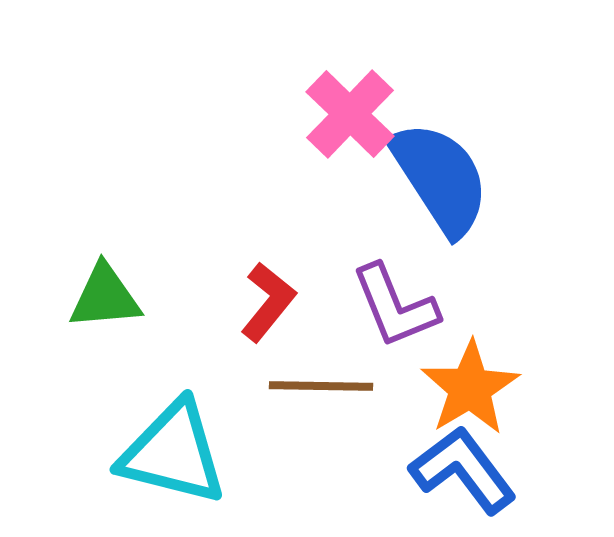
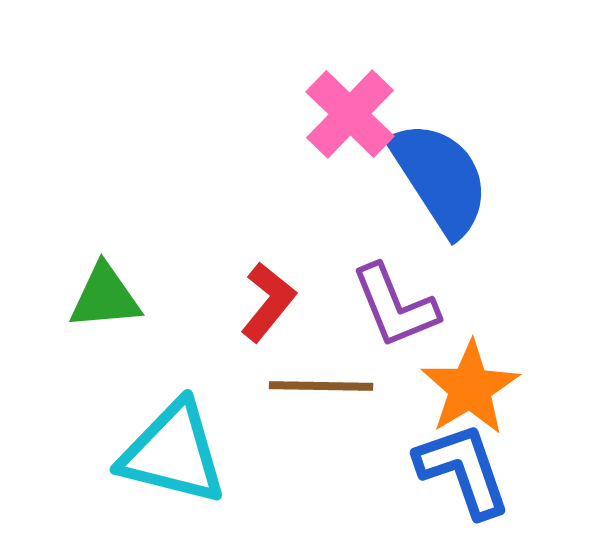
blue L-shape: rotated 18 degrees clockwise
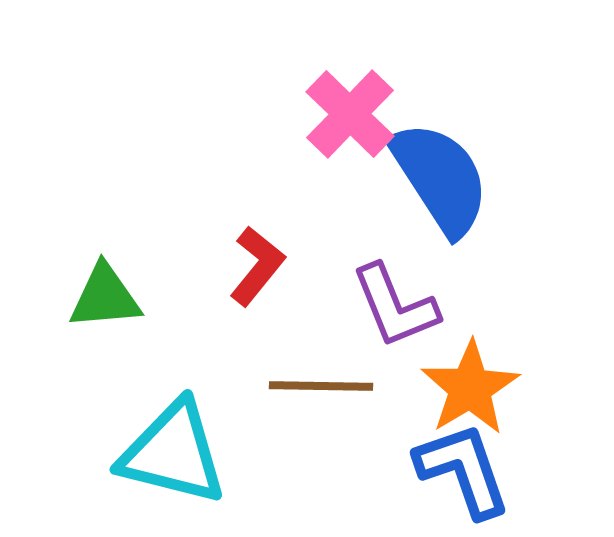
red L-shape: moved 11 px left, 36 px up
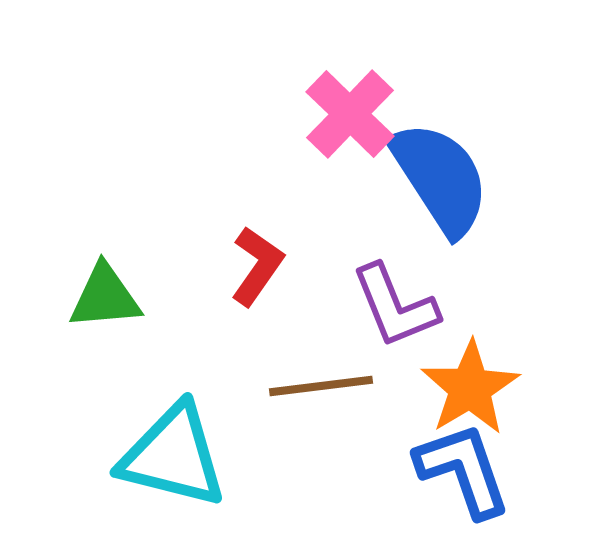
red L-shape: rotated 4 degrees counterclockwise
brown line: rotated 8 degrees counterclockwise
cyan triangle: moved 3 px down
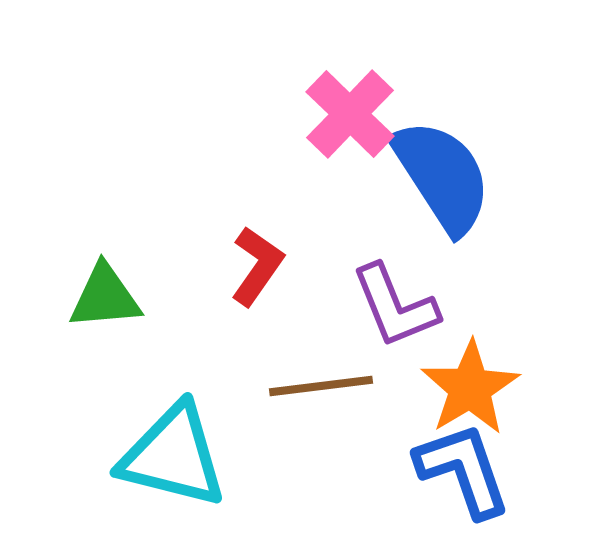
blue semicircle: moved 2 px right, 2 px up
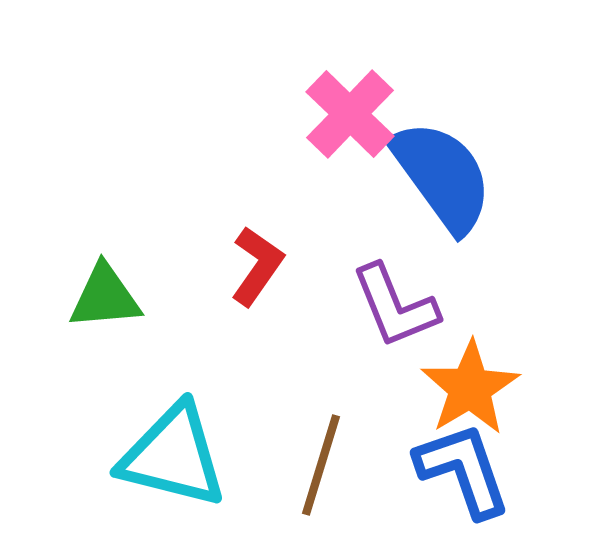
blue semicircle: rotated 3 degrees counterclockwise
brown line: moved 79 px down; rotated 66 degrees counterclockwise
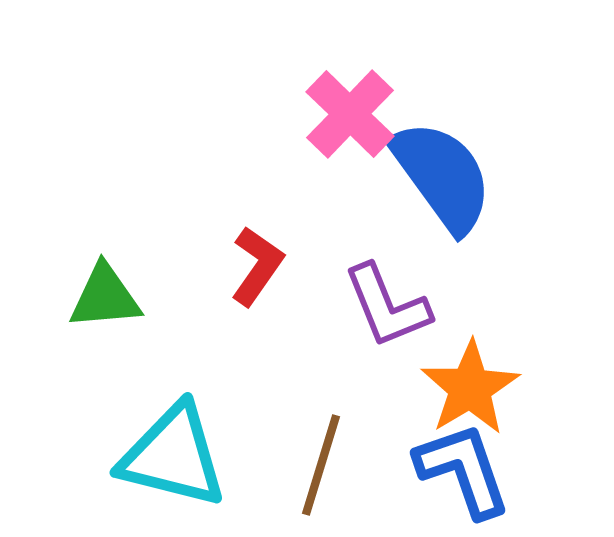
purple L-shape: moved 8 px left
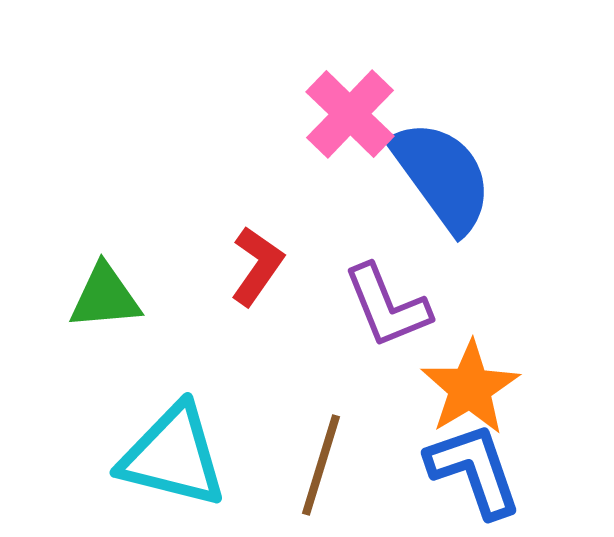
blue L-shape: moved 11 px right
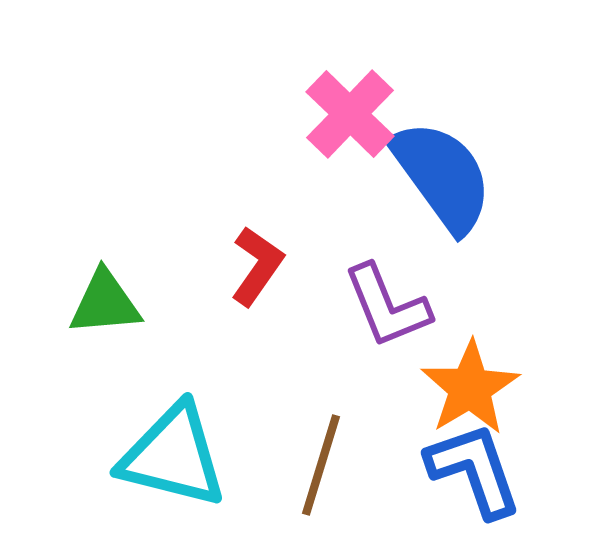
green triangle: moved 6 px down
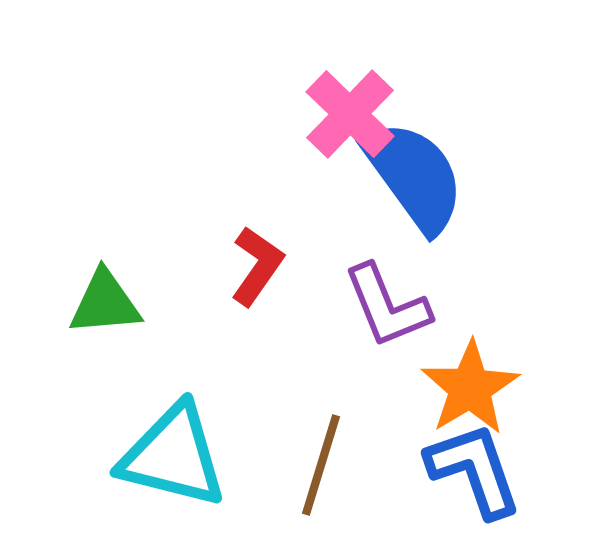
blue semicircle: moved 28 px left
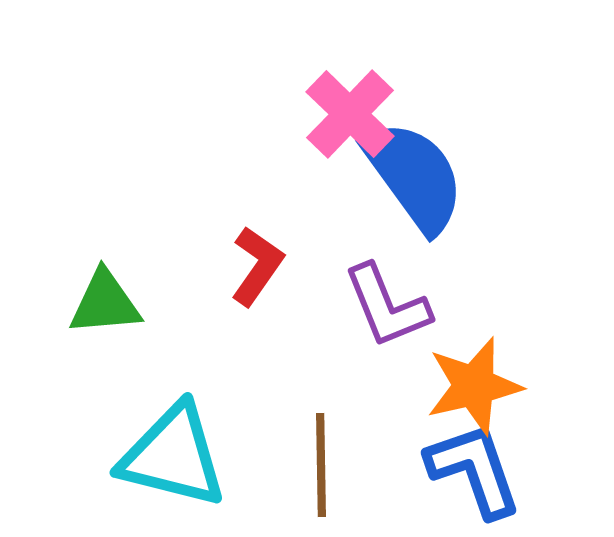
orange star: moved 4 px right, 2 px up; rotated 18 degrees clockwise
brown line: rotated 18 degrees counterclockwise
